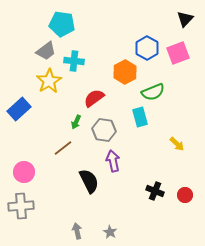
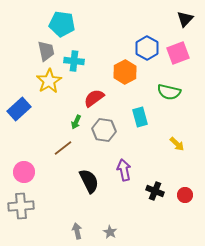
gray trapezoid: rotated 65 degrees counterclockwise
green semicircle: moved 16 px right; rotated 35 degrees clockwise
purple arrow: moved 11 px right, 9 px down
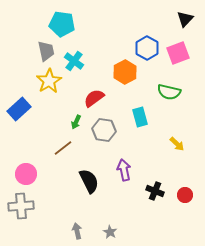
cyan cross: rotated 30 degrees clockwise
pink circle: moved 2 px right, 2 px down
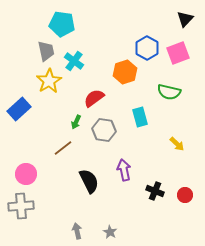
orange hexagon: rotated 10 degrees clockwise
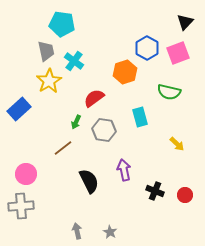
black triangle: moved 3 px down
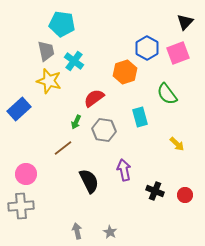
yellow star: rotated 25 degrees counterclockwise
green semicircle: moved 2 px left, 2 px down; rotated 40 degrees clockwise
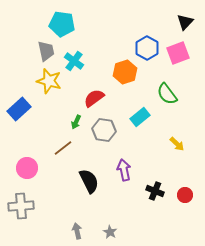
cyan rectangle: rotated 66 degrees clockwise
pink circle: moved 1 px right, 6 px up
